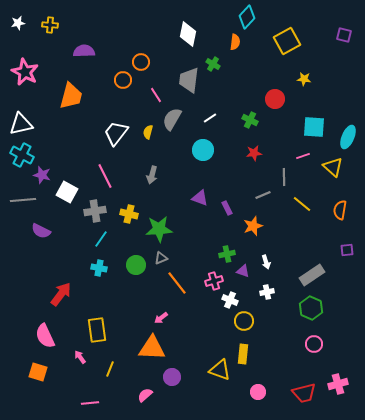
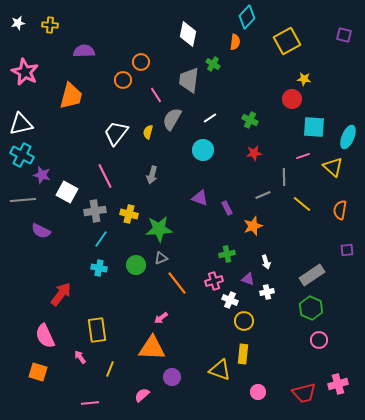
red circle at (275, 99): moved 17 px right
purple triangle at (243, 271): moved 5 px right, 8 px down
pink circle at (314, 344): moved 5 px right, 4 px up
pink semicircle at (145, 395): moved 3 px left
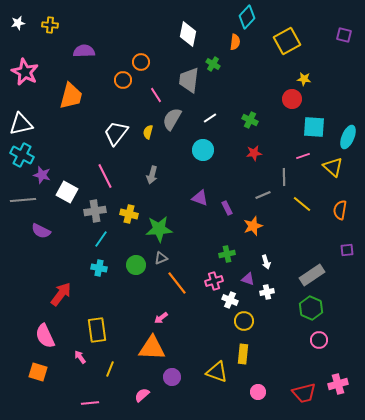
yellow triangle at (220, 370): moved 3 px left, 2 px down
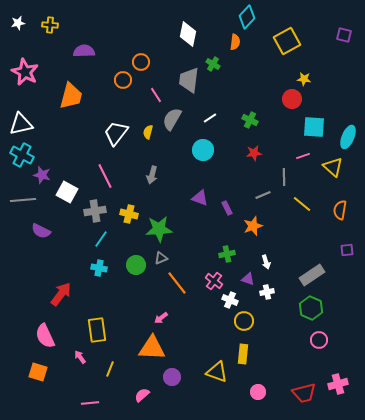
pink cross at (214, 281): rotated 36 degrees counterclockwise
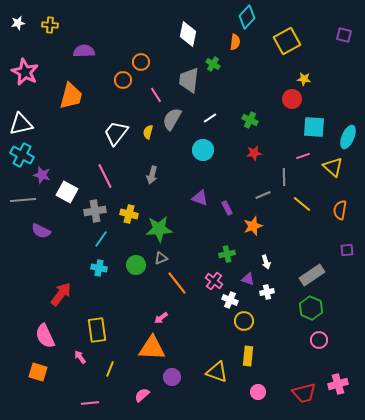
yellow rectangle at (243, 354): moved 5 px right, 2 px down
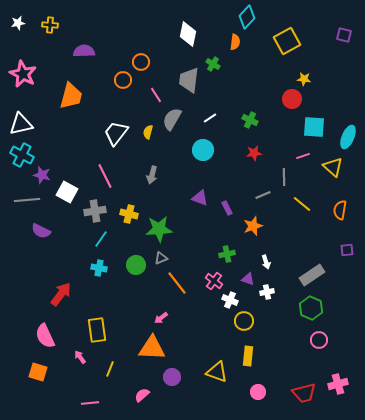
pink star at (25, 72): moved 2 px left, 2 px down
gray line at (23, 200): moved 4 px right
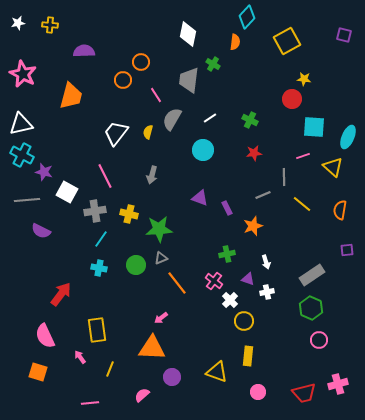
purple star at (42, 175): moved 2 px right, 3 px up
white cross at (230, 300): rotated 21 degrees clockwise
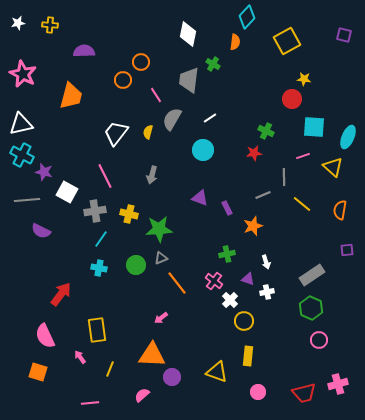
green cross at (250, 120): moved 16 px right, 11 px down
orange triangle at (152, 348): moved 7 px down
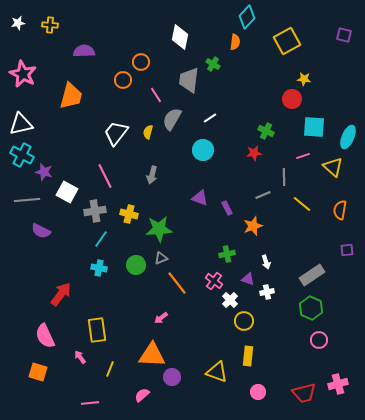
white diamond at (188, 34): moved 8 px left, 3 px down
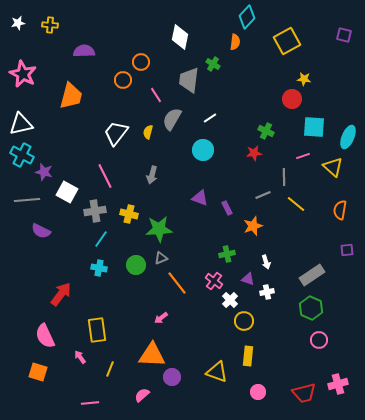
yellow line at (302, 204): moved 6 px left
